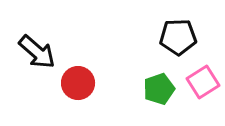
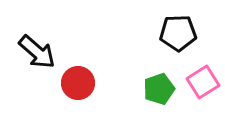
black pentagon: moved 4 px up
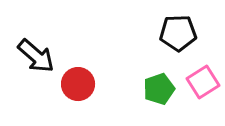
black arrow: moved 1 px left, 4 px down
red circle: moved 1 px down
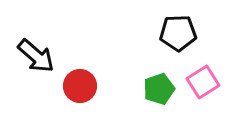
red circle: moved 2 px right, 2 px down
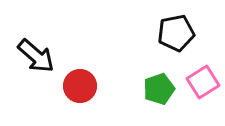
black pentagon: moved 2 px left; rotated 9 degrees counterclockwise
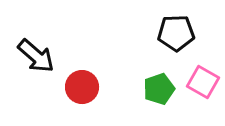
black pentagon: rotated 9 degrees clockwise
pink square: rotated 28 degrees counterclockwise
red circle: moved 2 px right, 1 px down
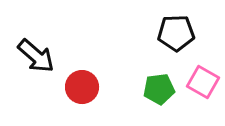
green pentagon: rotated 12 degrees clockwise
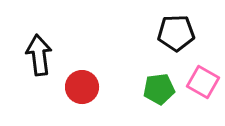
black arrow: moved 3 px right, 1 px up; rotated 138 degrees counterclockwise
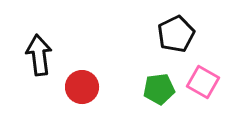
black pentagon: moved 1 px down; rotated 24 degrees counterclockwise
